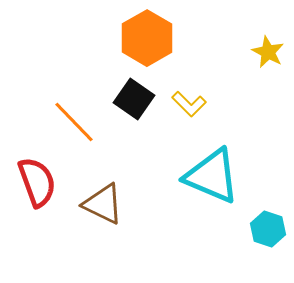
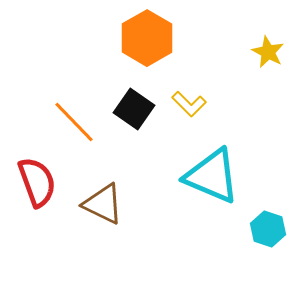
black square: moved 10 px down
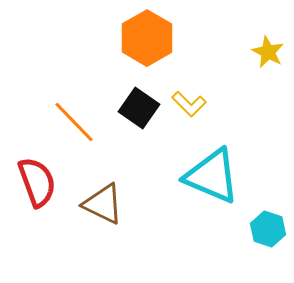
black square: moved 5 px right, 1 px up
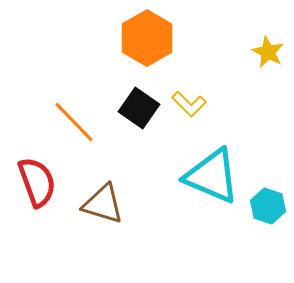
brown triangle: rotated 9 degrees counterclockwise
cyan hexagon: moved 23 px up
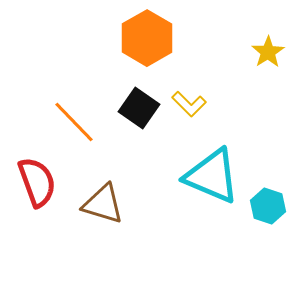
yellow star: rotated 12 degrees clockwise
